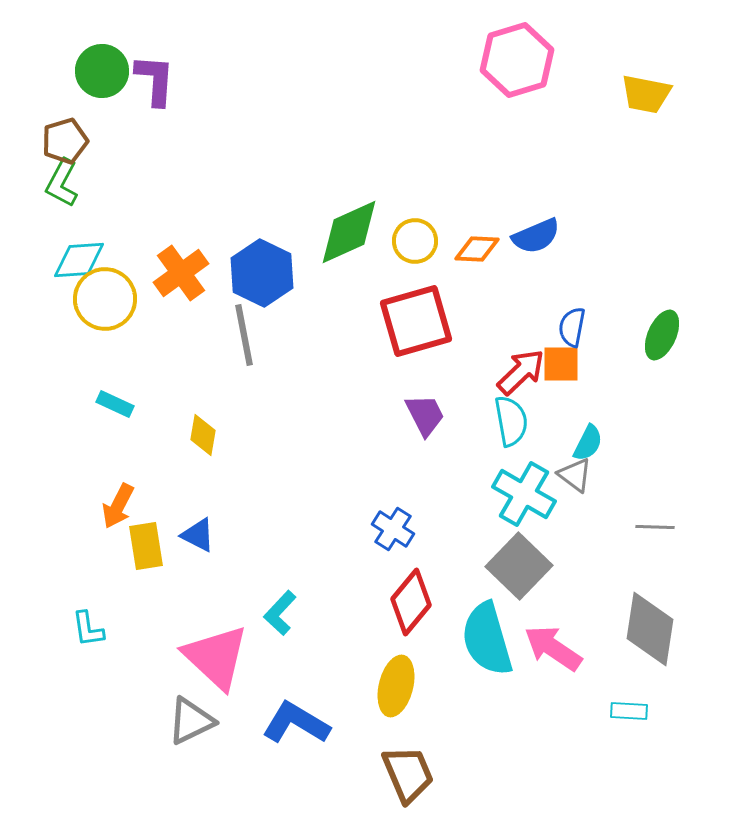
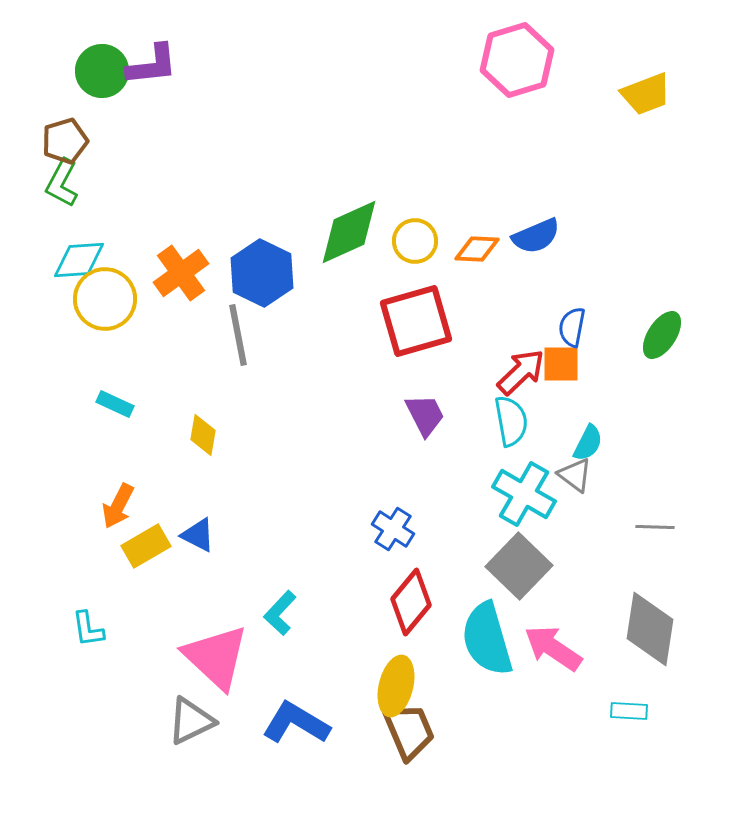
purple L-shape at (155, 80): moved 3 px left, 15 px up; rotated 80 degrees clockwise
yellow trapezoid at (646, 94): rotated 32 degrees counterclockwise
gray line at (244, 335): moved 6 px left
green ellipse at (662, 335): rotated 9 degrees clockwise
yellow rectangle at (146, 546): rotated 69 degrees clockwise
brown trapezoid at (408, 774): moved 1 px right, 43 px up
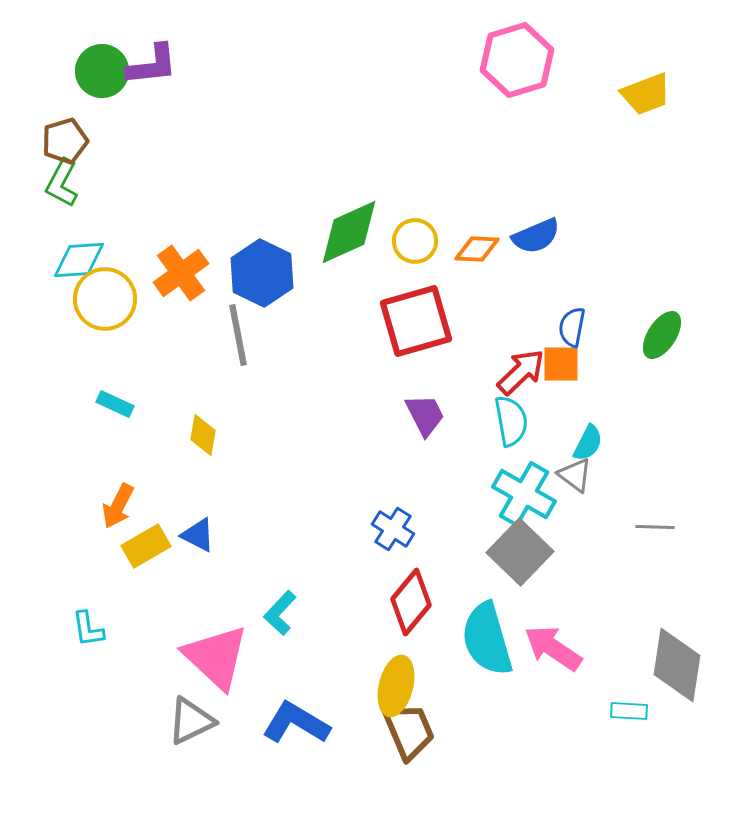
gray square at (519, 566): moved 1 px right, 14 px up
gray diamond at (650, 629): moved 27 px right, 36 px down
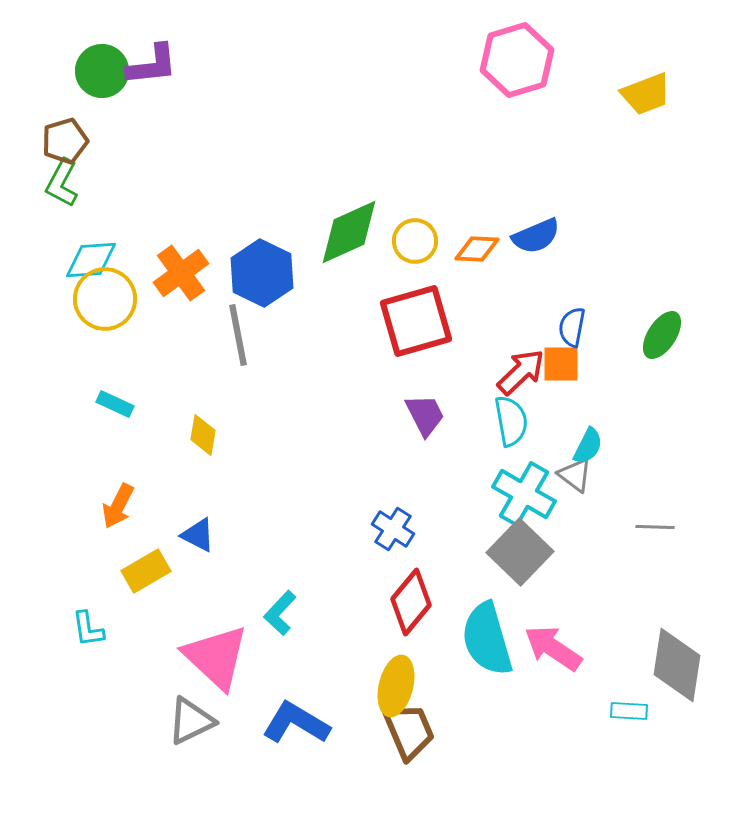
cyan diamond at (79, 260): moved 12 px right
cyan semicircle at (588, 443): moved 3 px down
yellow rectangle at (146, 546): moved 25 px down
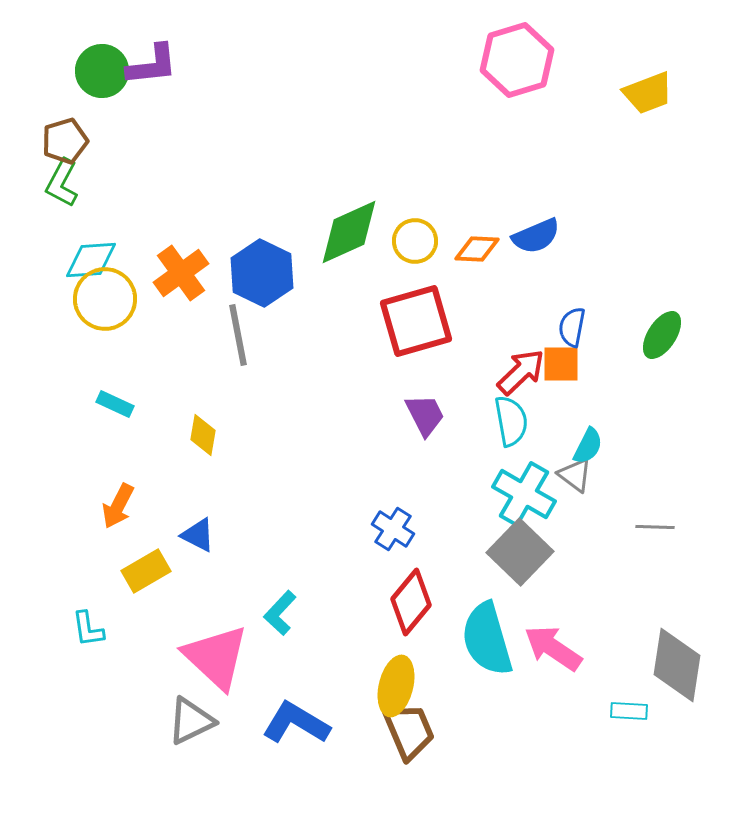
yellow trapezoid at (646, 94): moved 2 px right, 1 px up
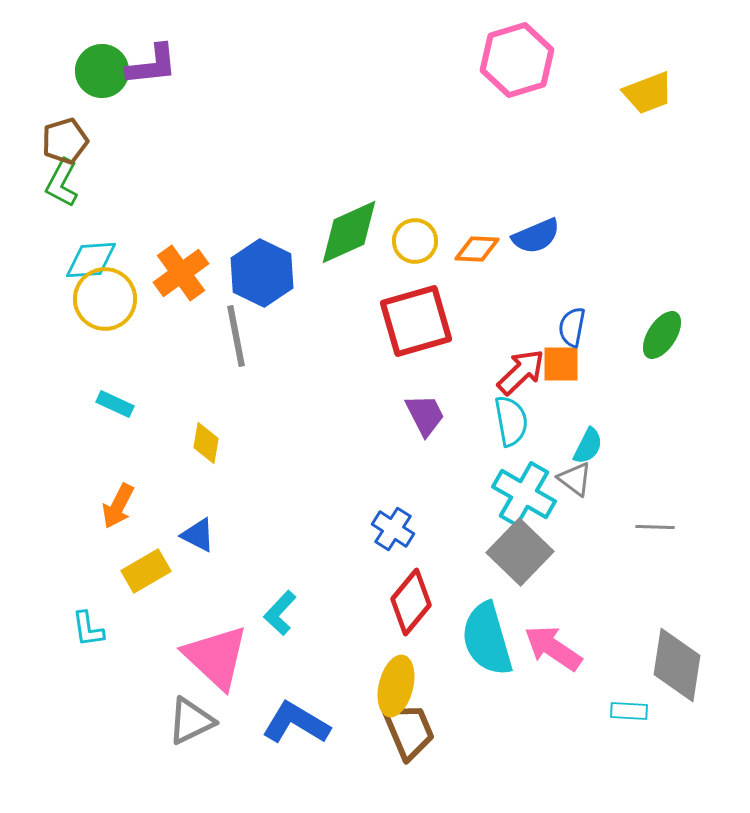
gray line at (238, 335): moved 2 px left, 1 px down
yellow diamond at (203, 435): moved 3 px right, 8 px down
gray triangle at (575, 475): moved 4 px down
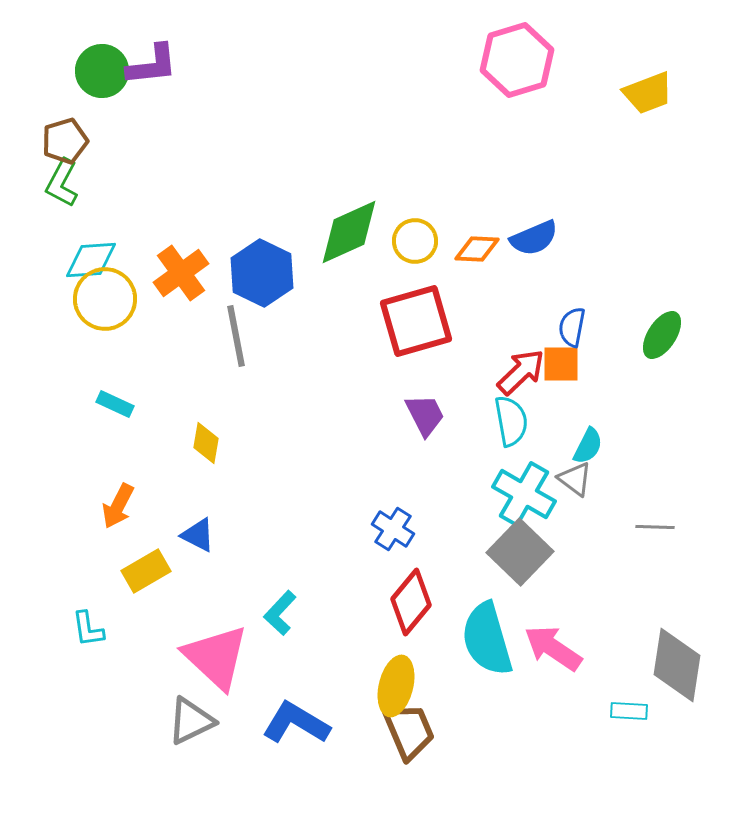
blue semicircle at (536, 236): moved 2 px left, 2 px down
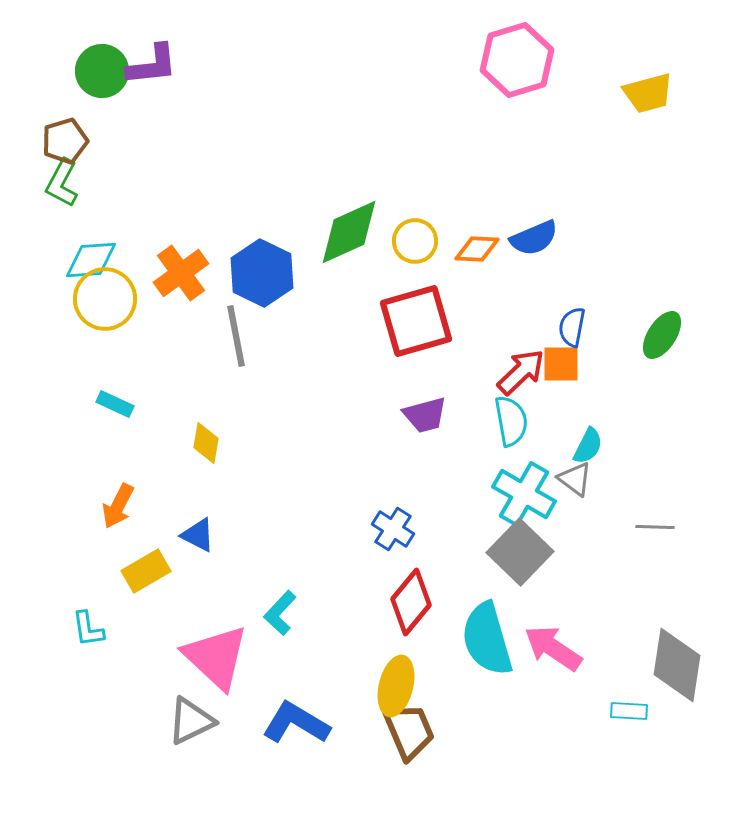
yellow trapezoid at (648, 93): rotated 6 degrees clockwise
purple trapezoid at (425, 415): rotated 102 degrees clockwise
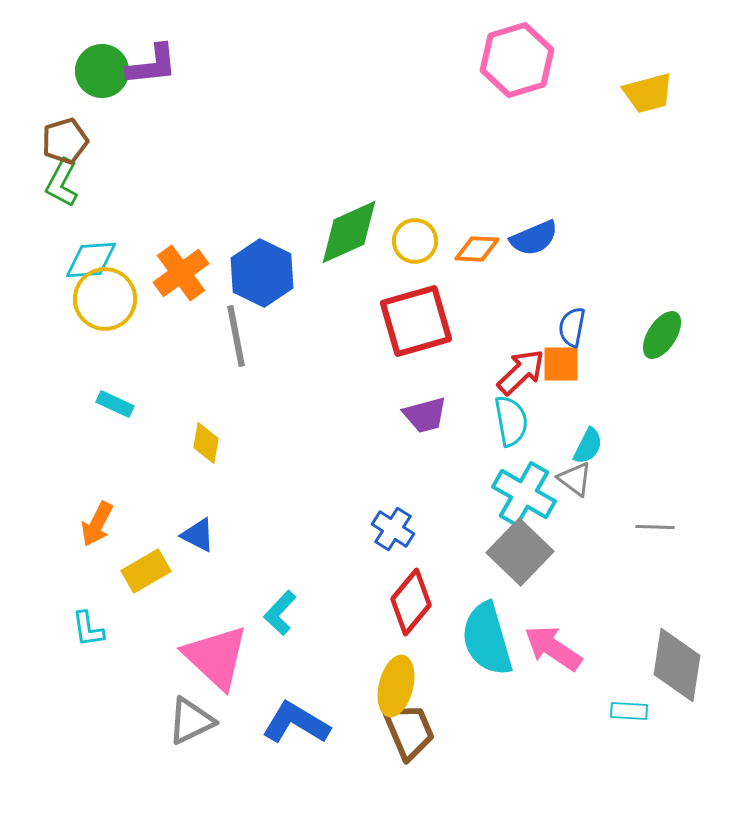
orange arrow at (118, 506): moved 21 px left, 18 px down
